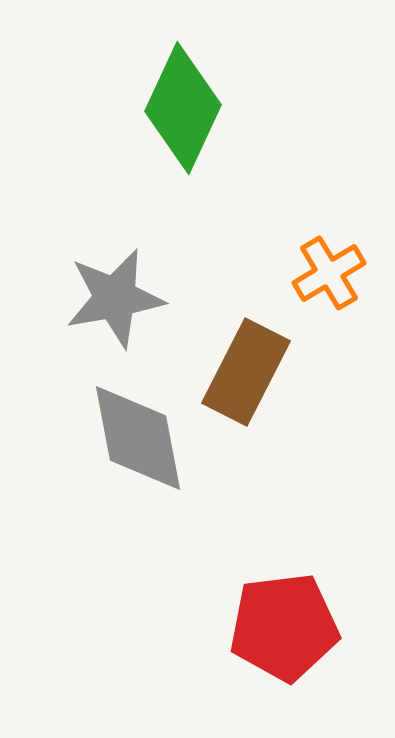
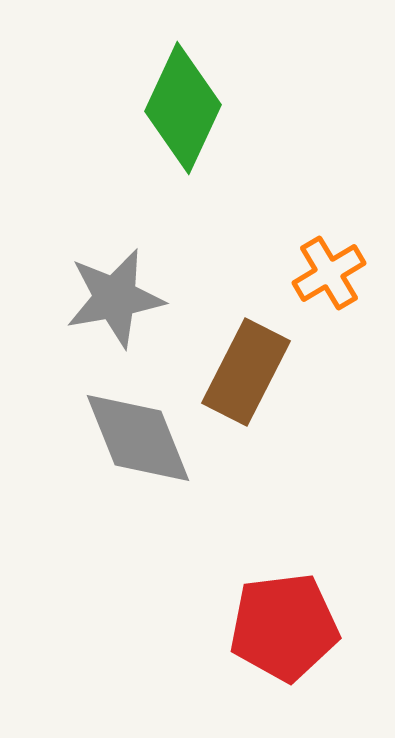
gray diamond: rotated 11 degrees counterclockwise
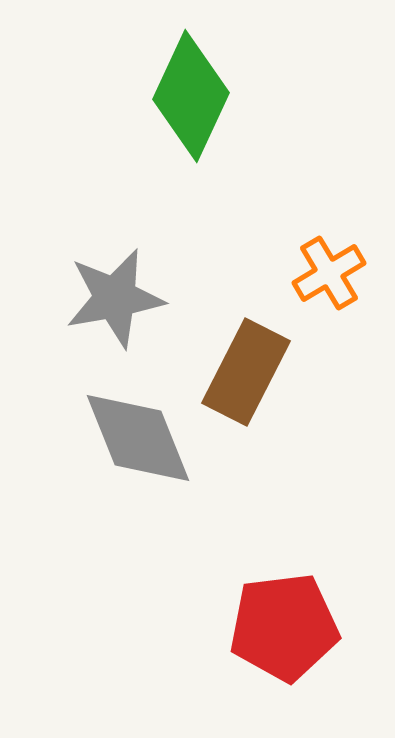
green diamond: moved 8 px right, 12 px up
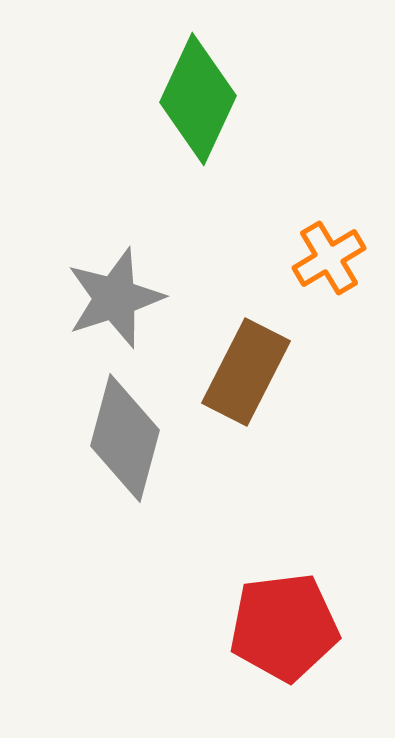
green diamond: moved 7 px right, 3 px down
orange cross: moved 15 px up
gray star: rotated 8 degrees counterclockwise
gray diamond: moved 13 px left; rotated 37 degrees clockwise
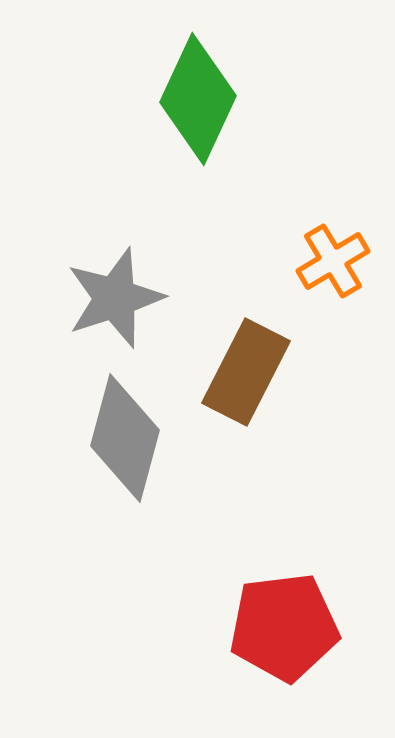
orange cross: moved 4 px right, 3 px down
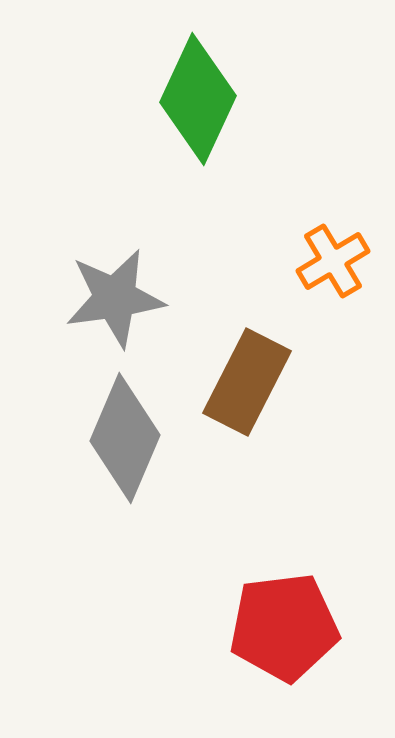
gray star: rotated 10 degrees clockwise
brown rectangle: moved 1 px right, 10 px down
gray diamond: rotated 8 degrees clockwise
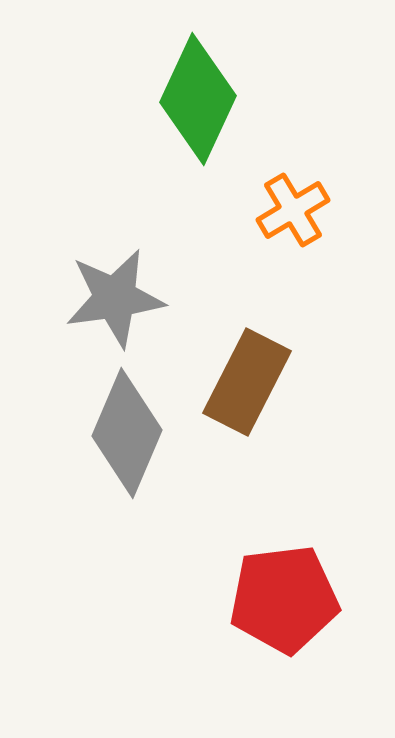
orange cross: moved 40 px left, 51 px up
gray diamond: moved 2 px right, 5 px up
red pentagon: moved 28 px up
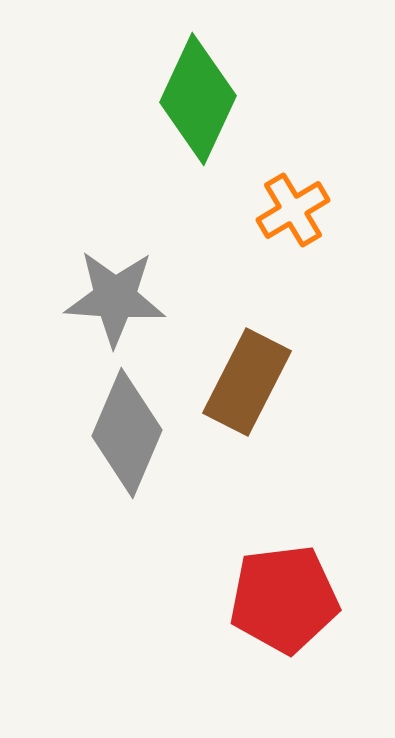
gray star: rotated 12 degrees clockwise
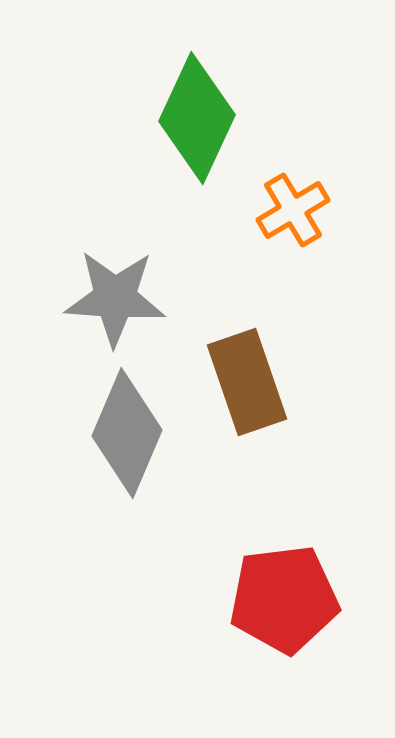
green diamond: moved 1 px left, 19 px down
brown rectangle: rotated 46 degrees counterclockwise
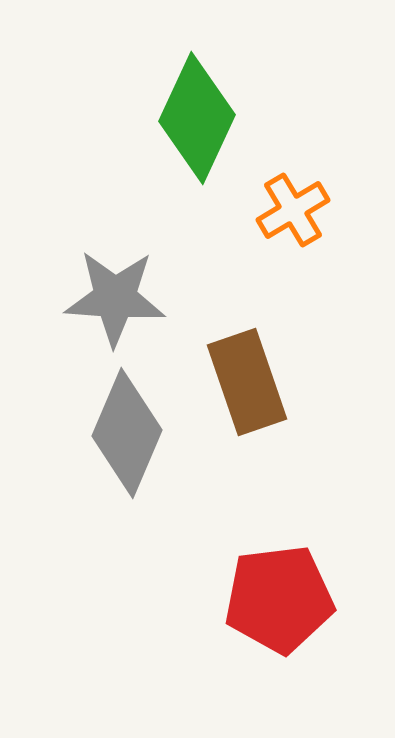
red pentagon: moved 5 px left
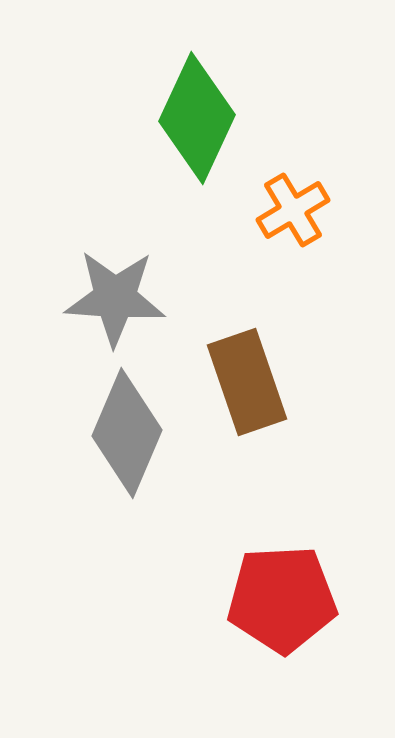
red pentagon: moved 3 px right; rotated 4 degrees clockwise
